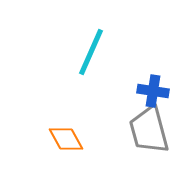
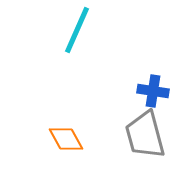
cyan line: moved 14 px left, 22 px up
gray trapezoid: moved 4 px left, 5 px down
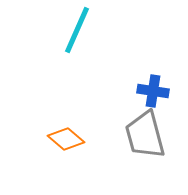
orange diamond: rotated 21 degrees counterclockwise
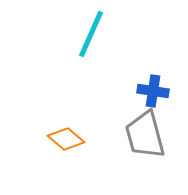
cyan line: moved 14 px right, 4 px down
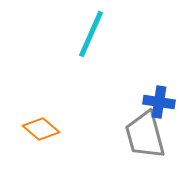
blue cross: moved 6 px right, 11 px down
orange diamond: moved 25 px left, 10 px up
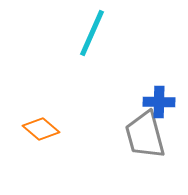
cyan line: moved 1 px right, 1 px up
blue cross: rotated 8 degrees counterclockwise
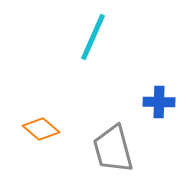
cyan line: moved 1 px right, 4 px down
gray trapezoid: moved 32 px left, 14 px down
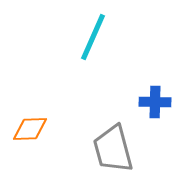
blue cross: moved 4 px left
orange diamond: moved 11 px left; rotated 42 degrees counterclockwise
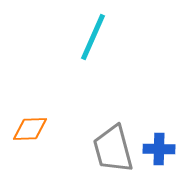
blue cross: moved 4 px right, 47 px down
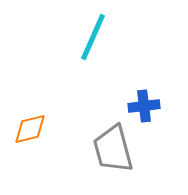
orange diamond: rotated 12 degrees counterclockwise
blue cross: moved 15 px left, 43 px up; rotated 8 degrees counterclockwise
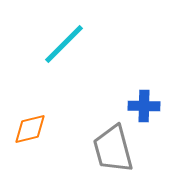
cyan line: moved 29 px left, 7 px down; rotated 21 degrees clockwise
blue cross: rotated 8 degrees clockwise
